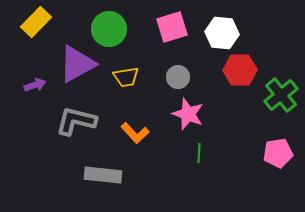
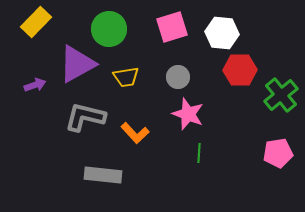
gray L-shape: moved 9 px right, 4 px up
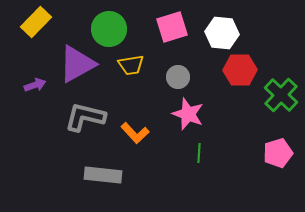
yellow trapezoid: moved 5 px right, 12 px up
green cross: rotated 8 degrees counterclockwise
pink pentagon: rotated 8 degrees counterclockwise
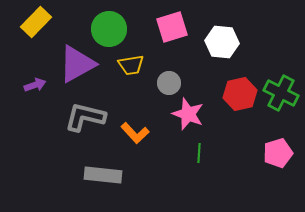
white hexagon: moved 9 px down
red hexagon: moved 24 px down; rotated 12 degrees counterclockwise
gray circle: moved 9 px left, 6 px down
green cross: moved 2 px up; rotated 16 degrees counterclockwise
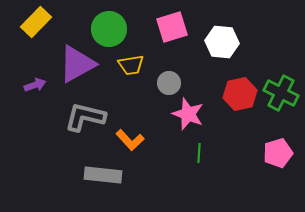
orange L-shape: moved 5 px left, 7 px down
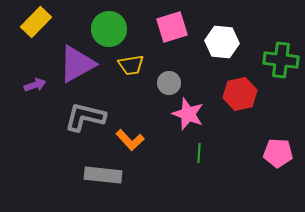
green cross: moved 33 px up; rotated 20 degrees counterclockwise
pink pentagon: rotated 20 degrees clockwise
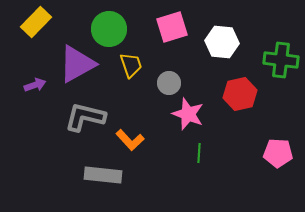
yellow trapezoid: rotated 100 degrees counterclockwise
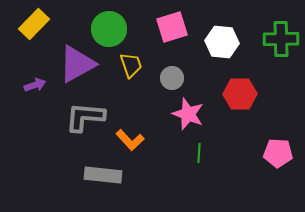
yellow rectangle: moved 2 px left, 2 px down
green cross: moved 21 px up; rotated 8 degrees counterclockwise
gray circle: moved 3 px right, 5 px up
red hexagon: rotated 12 degrees clockwise
gray L-shape: rotated 9 degrees counterclockwise
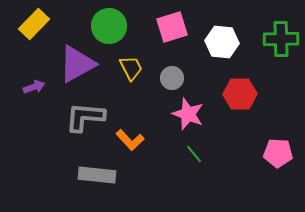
green circle: moved 3 px up
yellow trapezoid: moved 3 px down; rotated 8 degrees counterclockwise
purple arrow: moved 1 px left, 2 px down
green line: moved 5 px left, 1 px down; rotated 42 degrees counterclockwise
gray rectangle: moved 6 px left
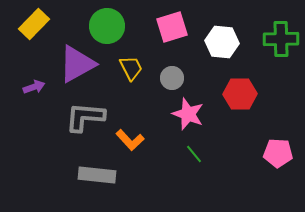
green circle: moved 2 px left
